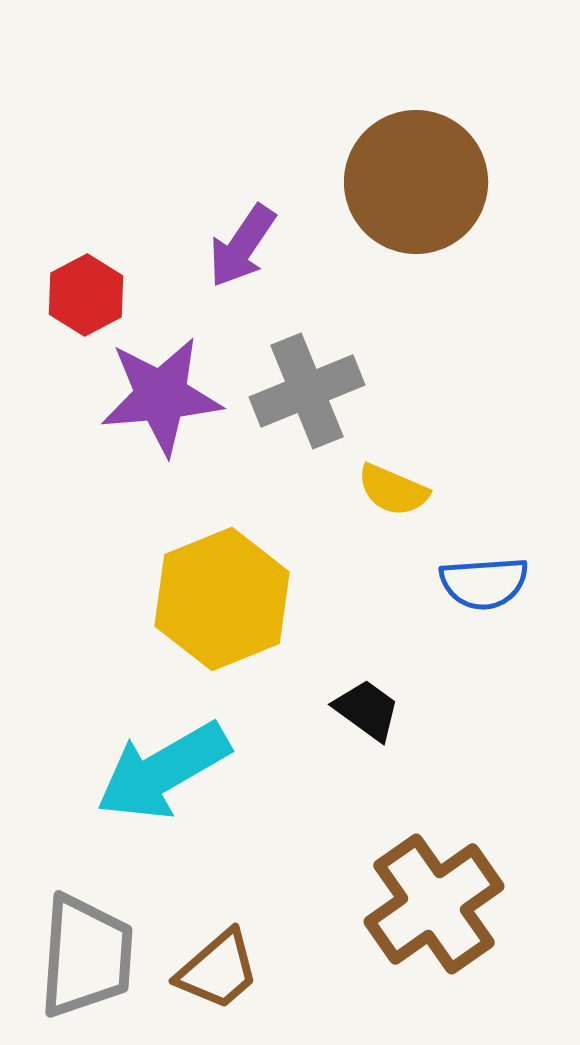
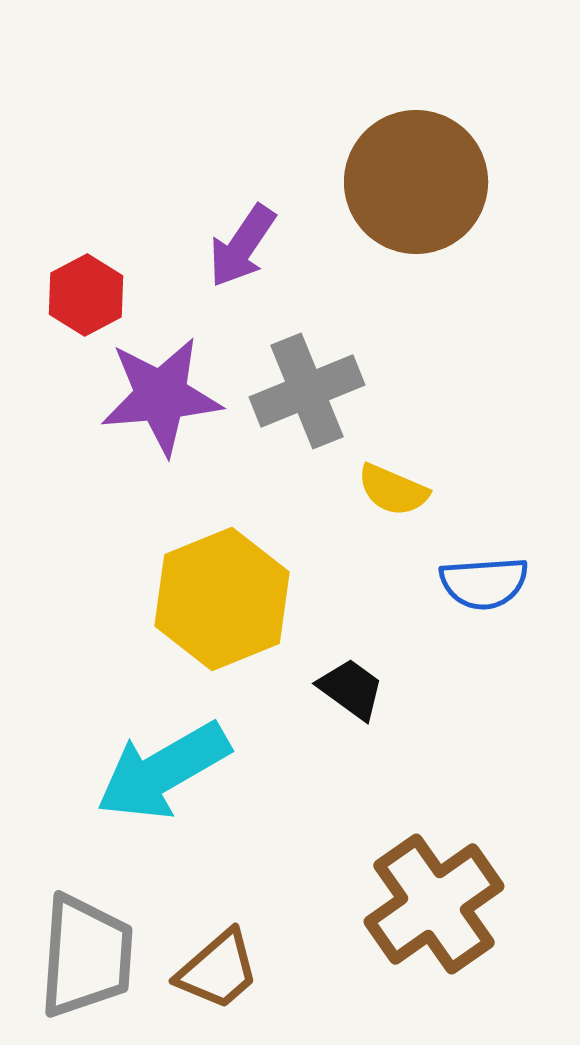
black trapezoid: moved 16 px left, 21 px up
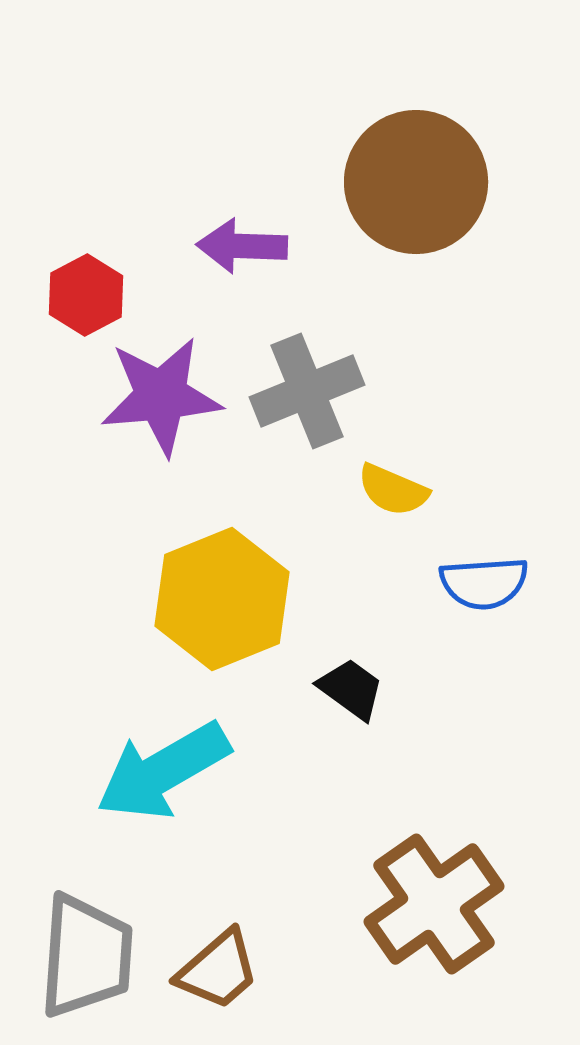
purple arrow: rotated 58 degrees clockwise
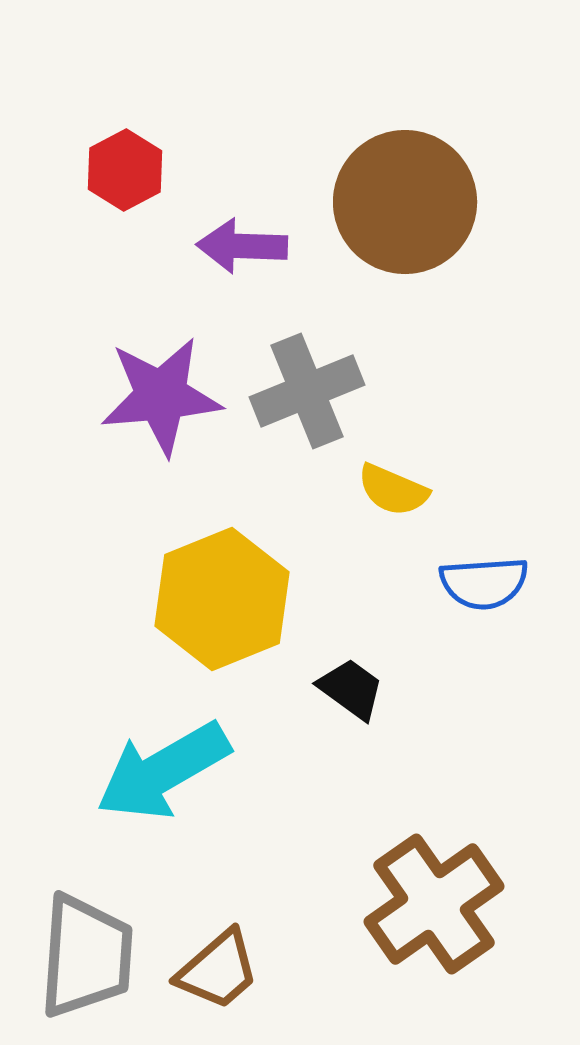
brown circle: moved 11 px left, 20 px down
red hexagon: moved 39 px right, 125 px up
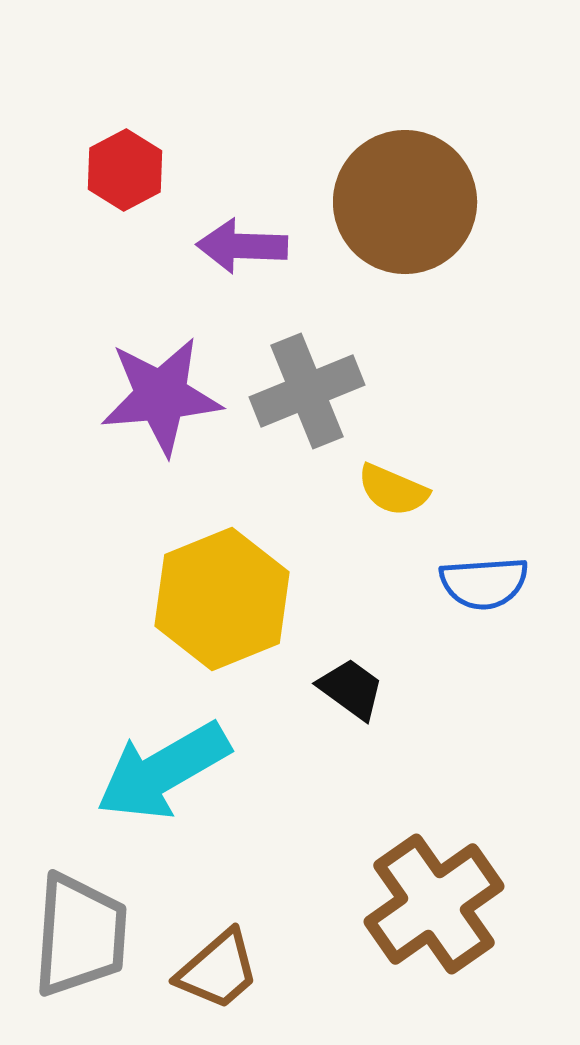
gray trapezoid: moved 6 px left, 21 px up
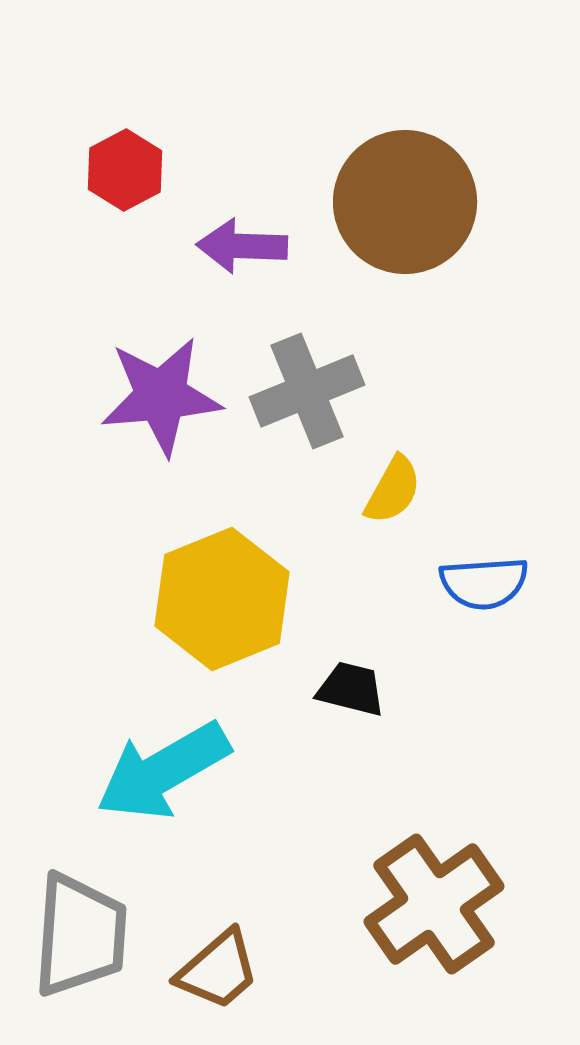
yellow semicircle: rotated 84 degrees counterclockwise
black trapezoid: rotated 22 degrees counterclockwise
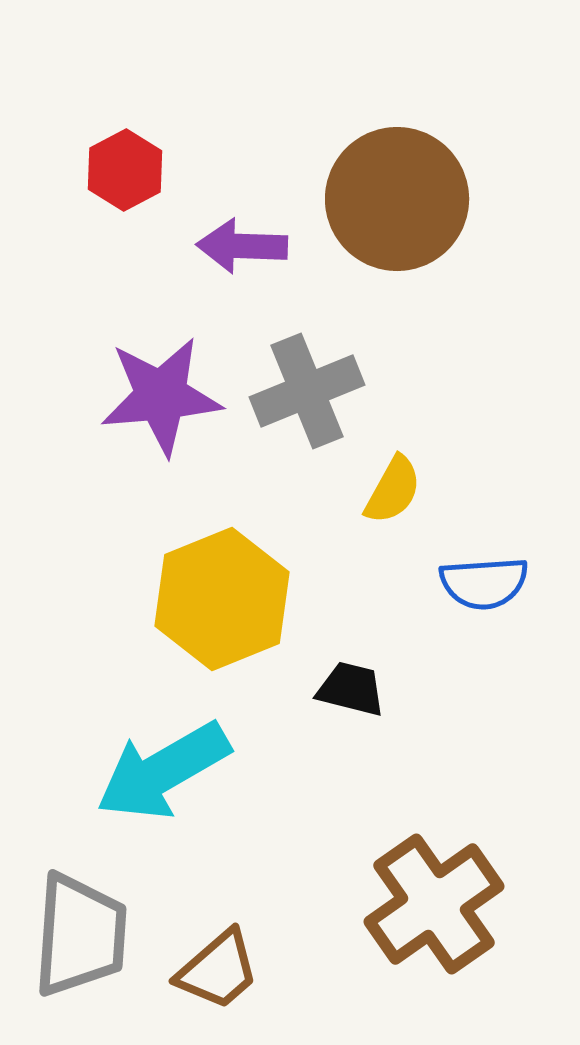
brown circle: moved 8 px left, 3 px up
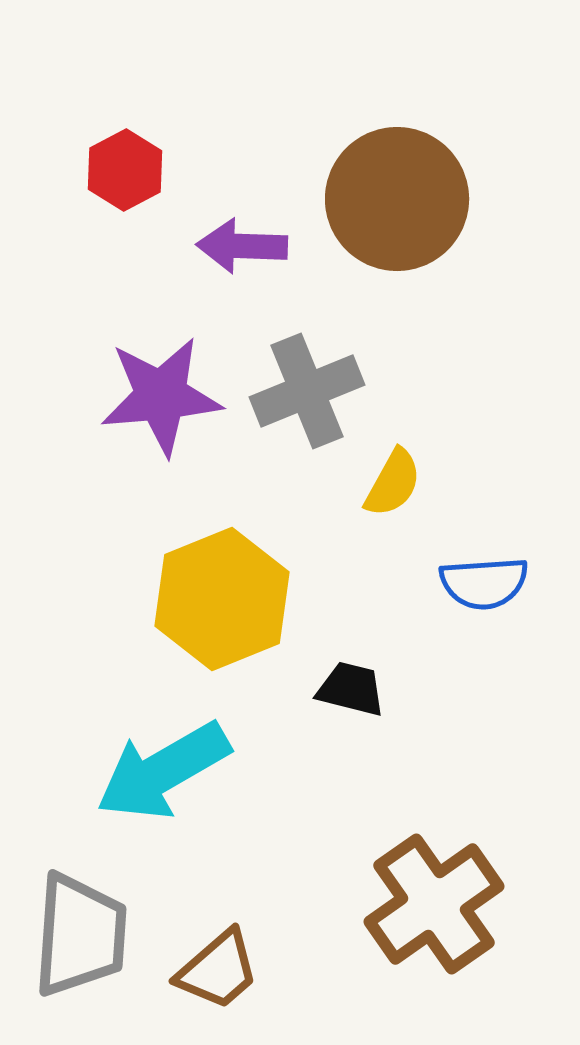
yellow semicircle: moved 7 px up
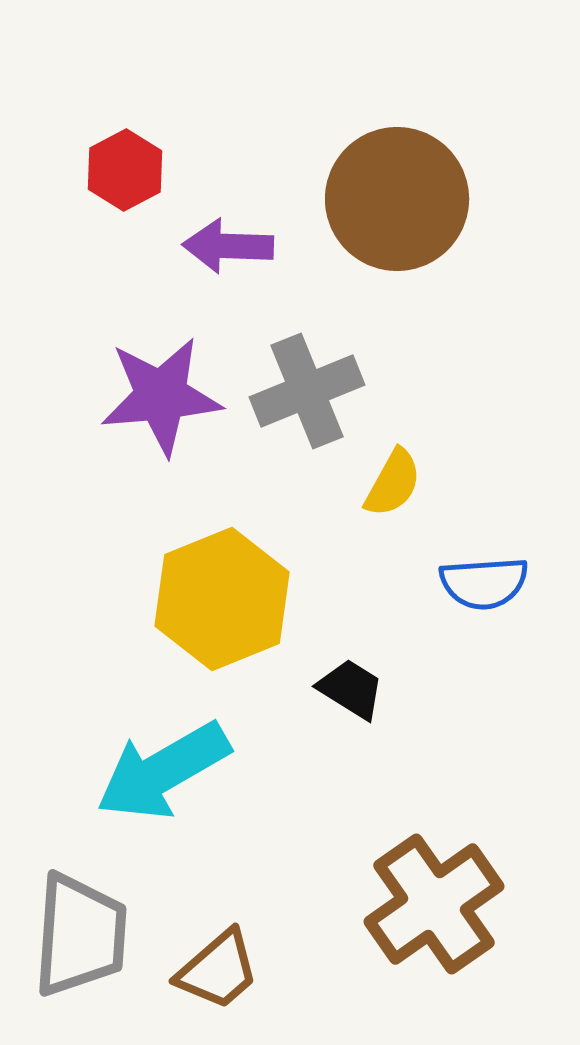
purple arrow: moved 14 px left
black trapezoid: rotated 18 degrees clockwise
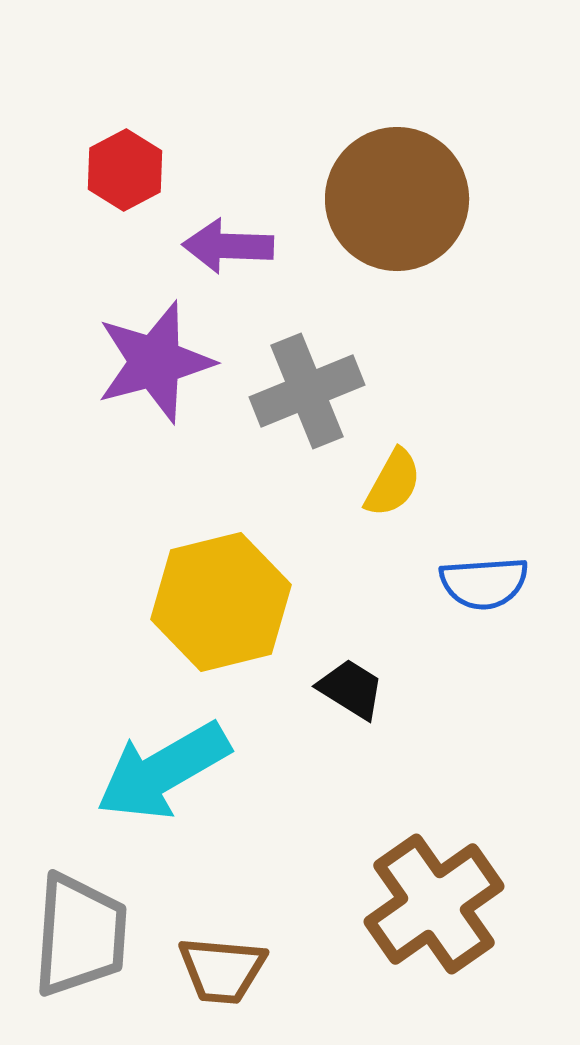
purple star: moved 6 px left, 34 px up; rotated 10 degrees counterclockwise
yellow hexagon: moved 1 px left, 3 px down; rotated 8 degrees clockwise
brown trapezoid: moved 4 px right; rotated 46 degrees clockwise
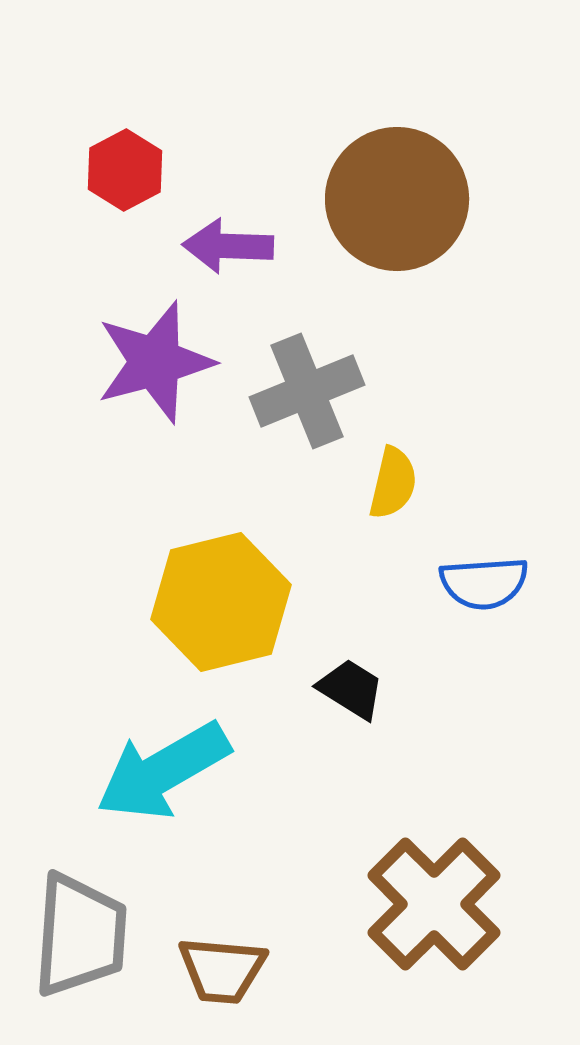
yellow semicircle: rotated 16 degrees counterclockwise
brown cross: rotated 10 degrees counterclockwise
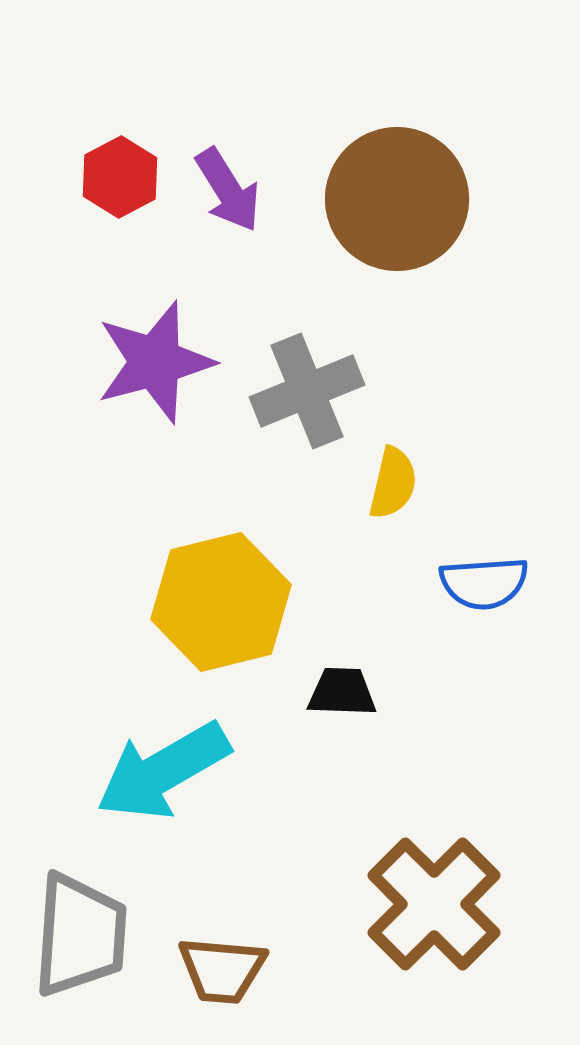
red hexagon: moved 5 px left, 7 px down
purple arrow: moved 56 px up; rotated 124 degrees counterclockwise
black trapezoid: moved 9 px left, 3 px down; rotated 30 degrees counterclockwise
